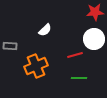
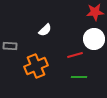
green line: moved 1 px up
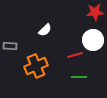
white circle: moved 1 px left, 1 px down
